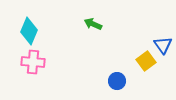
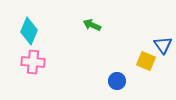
green arrow: moved 1 px left, 1 px down
yellow square: rotated 30 degrees counterclockwise
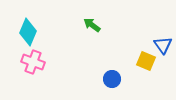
green arrow: rotated 12 degrees clockwise
cyan diamond: moved 1 px left, 1 px down
pink cross: rotated 15 degrees clockwise
blue circle: moved 5 px left, 2 px up
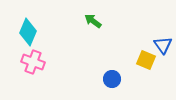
green arrow: moved 1 px right, 4 px up
yellow square: moved 1 px up
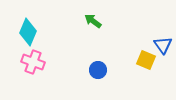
blue circle: moved 14 px left, 9 px up
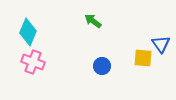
blue triangle: moved 2 px left, 1 px up
yellow square: moved 3 px left, 2 px up; rotated 18 degrees counterclockwise
blue circle: moved 4 px right, 4 px up
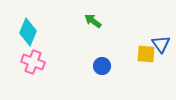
yellow square: moved 3 px right, 4 px up
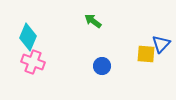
cyan diamond: moved 5 px down
blue triangle: rotated 18 degrees clockwise
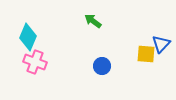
pink cross: moved 2 px right
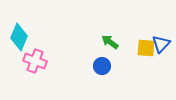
green arrow: moved 17 px right, 21 px down
cyan diamond: moved 9 px left
yellow square: moved 6 px up
pink cross: moved 1 px up
